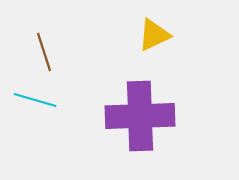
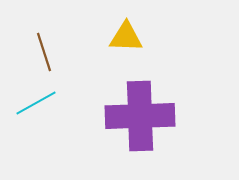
yellow triangle: moved 28 px left, 2 px down; rotated 27 degrees clockwise
cyan line: moved 1 px right, 3 px down; rotated 45 degrees counterclockwise
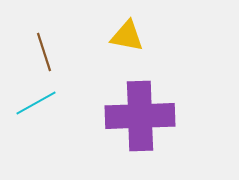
yellow triangle: moved 1 px right, 1 px up; rotated 9 degrees clockwise
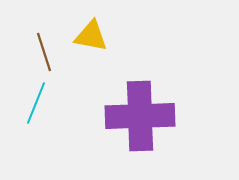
yellow triangle: moved 36 px left
cyan line: rotated 39 degrees counterclockwise
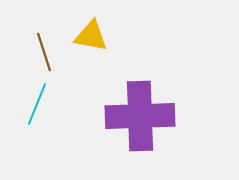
cyan line: moved 1 px right, 1 px down
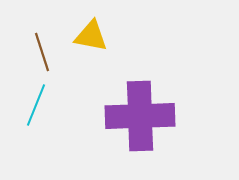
brown line: moved 2 px left
cyan line: moved 1 px left, 1 px down
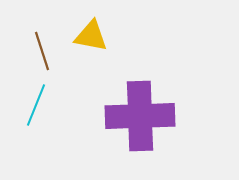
brown line: moved 1 px up
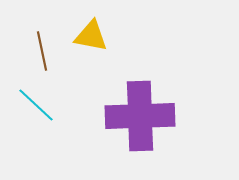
brown line: rotated 6 degrees clockwise
cyan line: rotated 69 degrees counterclockwise
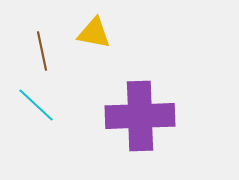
yellow triangle: moved 3 px right, 3 px up
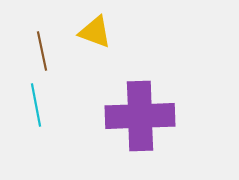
yellow triangle: moved 1 px right, 1 px up; rotated 9 degrees clockwise
cyan line: rotated 36 degrees clockwise
